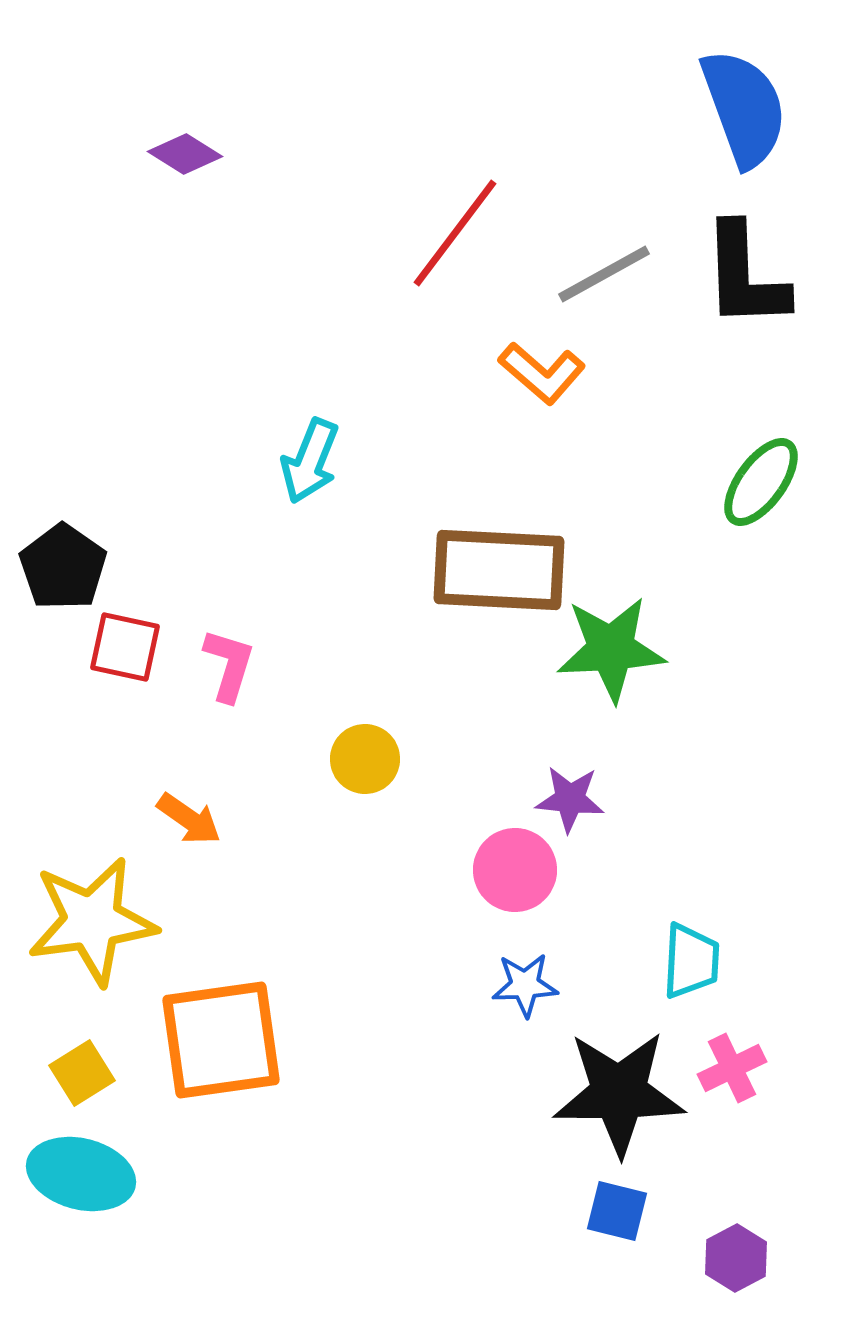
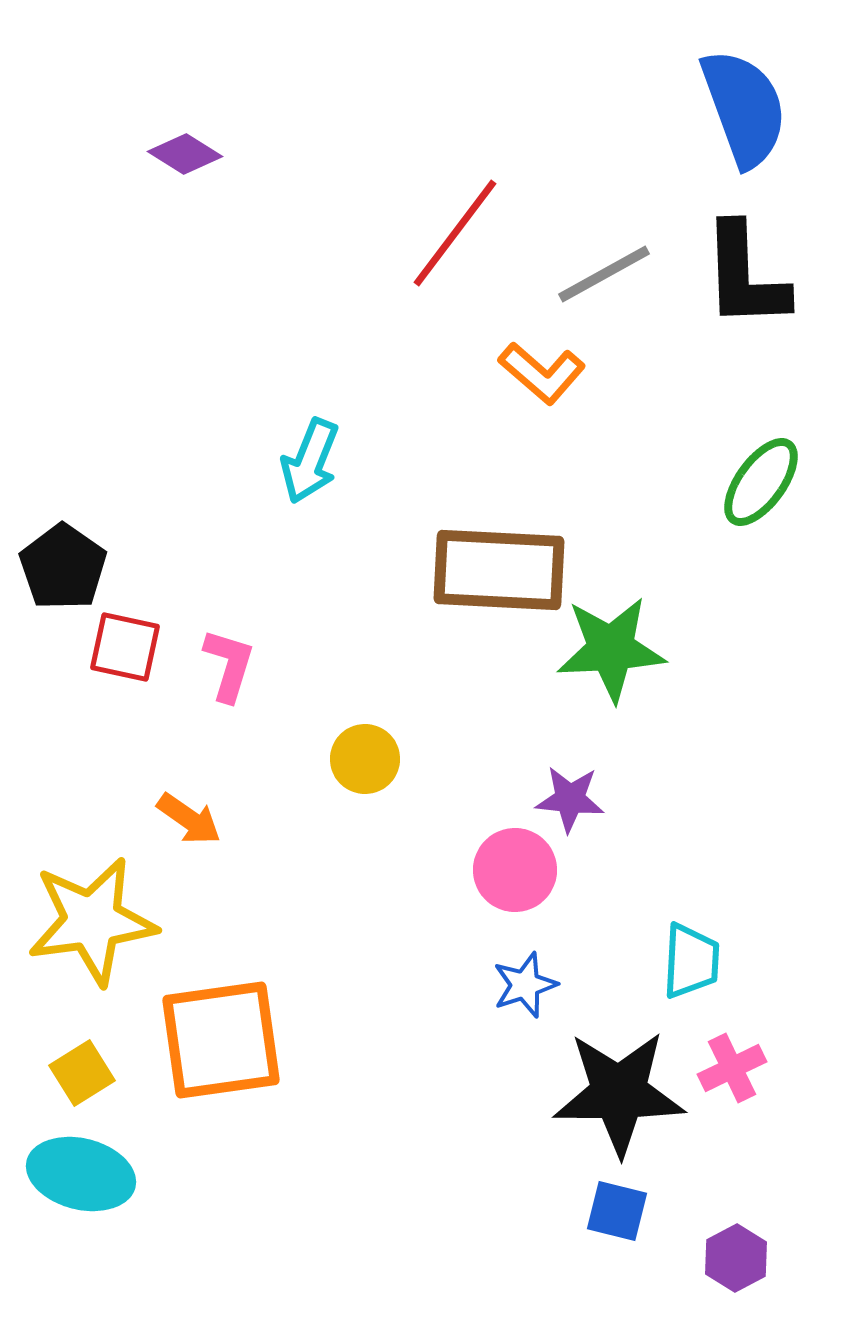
blue star: rotated 16 degrees counterclockwise
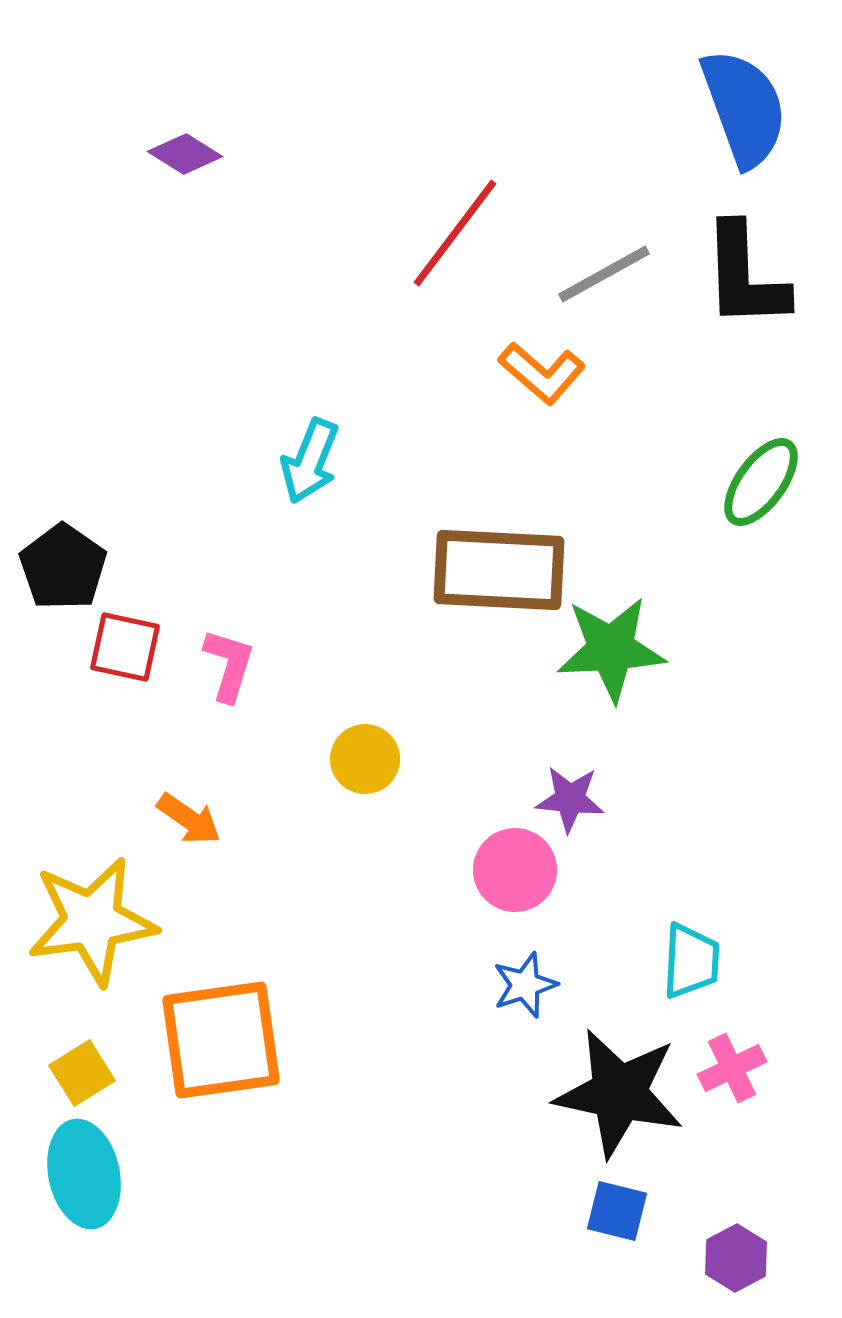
black star: rotated 12 degrees clockwise
cyan ellipse: moved 3 px right; rotated 64 degrees clockwise
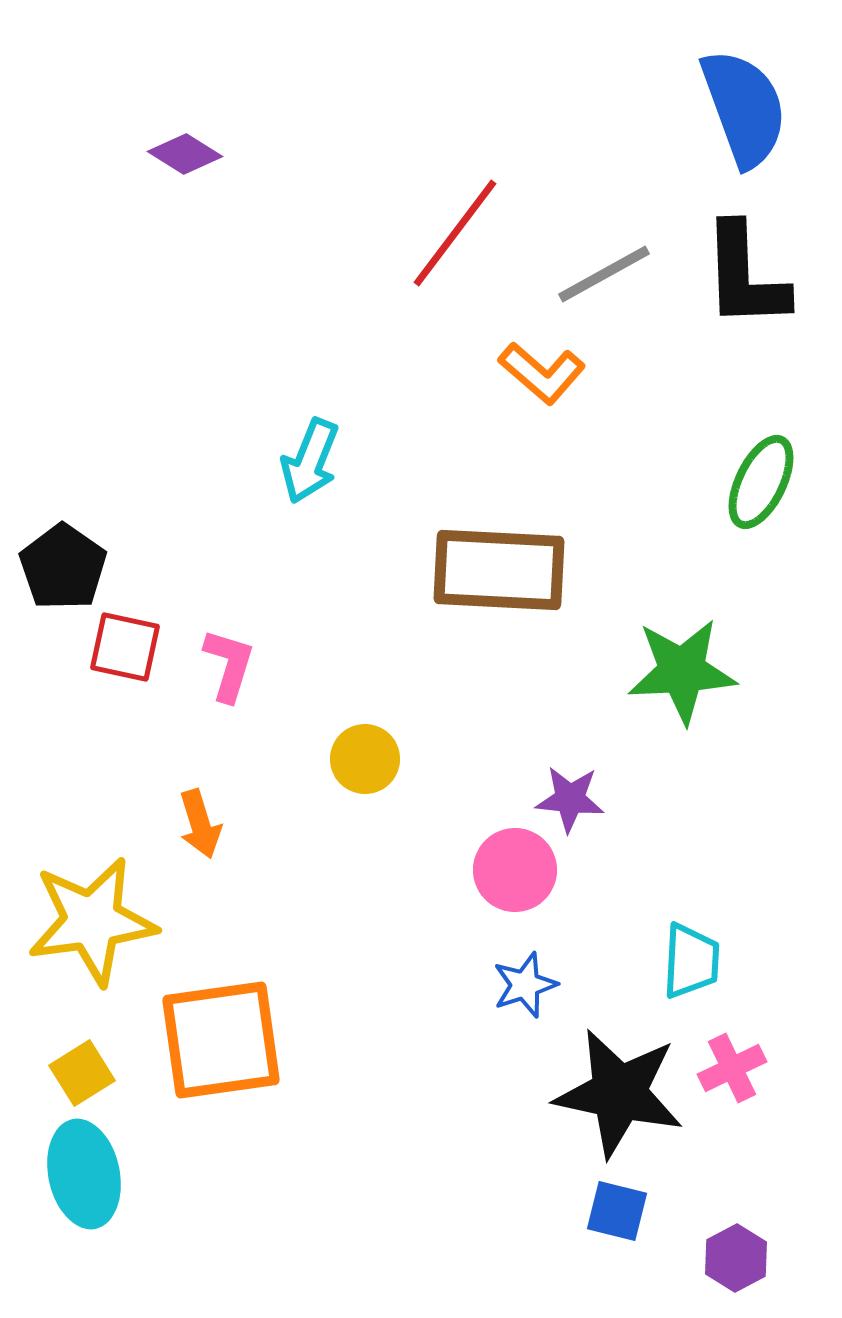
green ellipse: rotated 10 degrees counterclockwise
green star: moved 71 px right, 22 px down
orange arrow: moved 11 px right, 5 px down; rotated 38 degrees clockwise
